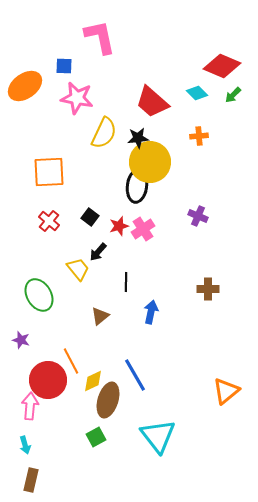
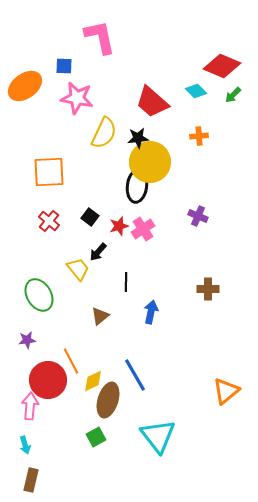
cyan diamond: moved 1 px left, 2 px up
purple star: moved 6 px right; rotated 24 degrees counterclockwise
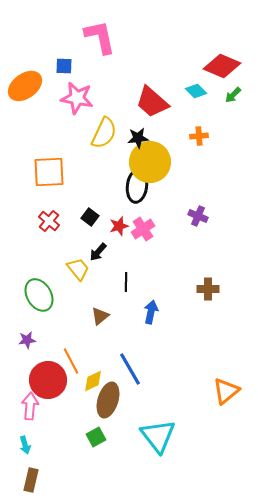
blue line: moved 5 px left, 6 px up
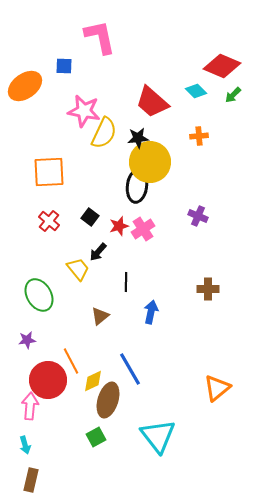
pink star: moved 7 px right, 13 px down
orange triangle: moved 9 px left, 3 px up
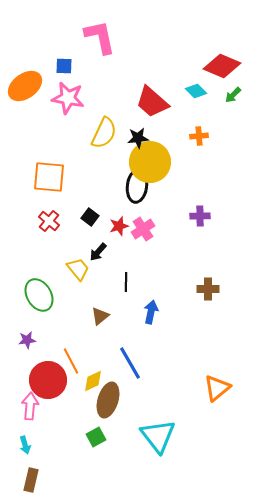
pink star: moved 16 px left, 13 px up
orange square: moved 5 px down; rotated 8 degrees clockwise
purple cross: moved 2 px right; rotated 24 degrees counterclockwise
blue line: moved 6 px up
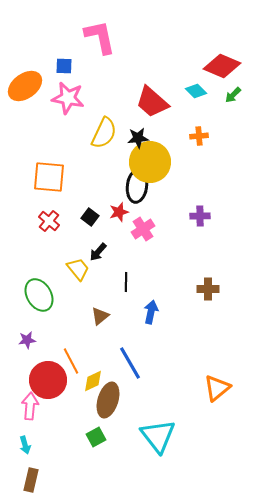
red star: moved 14 px up
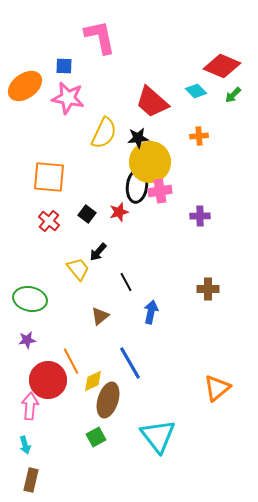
black square: moved 3 px left, 3 px up
pink cross: moved 17 px right, 38 px up; rotated 25 degrees clockwise
black line: rotated 30 degrees counterclockwise
green ellipse: moved 9 px left, 4 px down; rotated 48 degrees counterclockwise
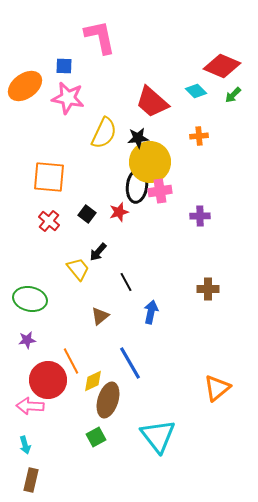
pink arrow: rotated 92 degrees counterclockwise
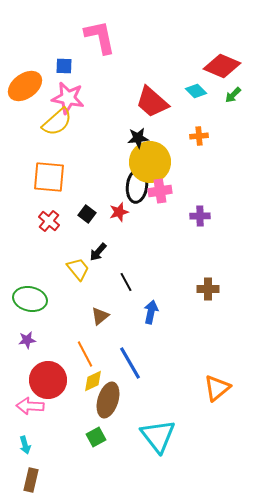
yellow semicircle: moved 47 px left, 11 px up; rotated 24 degrees clockwise
orange line: moved 14 px right, 7 px up
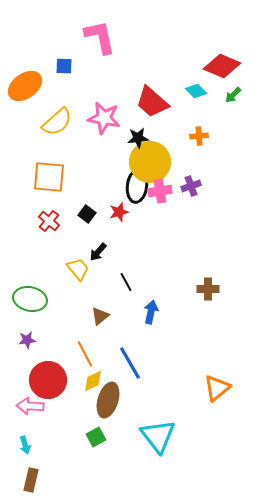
pink star: moved 36 px right, 20 px down
purple cross: moved 9 px left, 30 px up; rotated 18 degrees counterclockwise
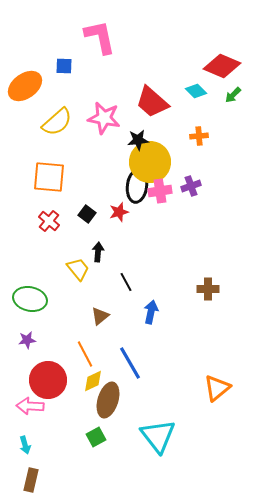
black star: moved 2 px down
black arrow: rotated 144 degrees clockwise
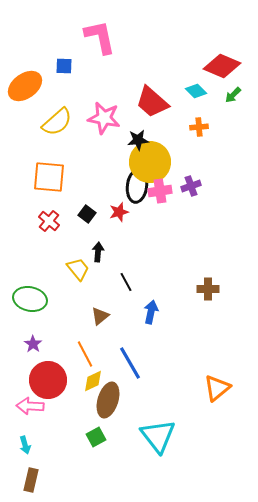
orange cross: moved 9 px up
purple star: moved 6 px right, 4 px down; rotated 30 degrees counterclockwise
